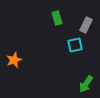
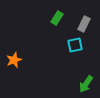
green rectangle: rotated 48 degrees clockwise
gray rectangle: moved 2 px left, 1 px up
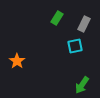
cyan square: moved 1 px down
orange star: moved 3 px right, 1 px down; rotated 14 degrees counterclockwise
green arrow: moved 4 px left, 1 px down
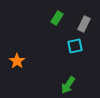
green arrow: moved 14 px left
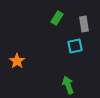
gray rectangle: rotated 35 degrees counterclockwise
green arrow: rotated 126 degrees clockwise
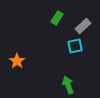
gray rectangle: moved 1 px left, 2 px down; rotated 56 degrees clockwise
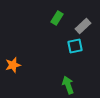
orange star: moved 4 px left, 4 px down; rotated 21 degrees clockwise
